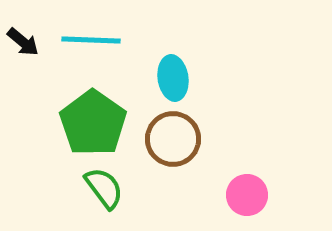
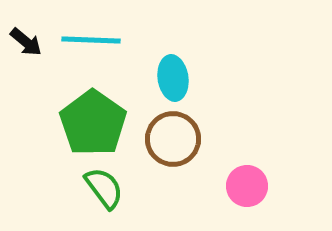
black arrow: moved 3 px right
pink circle: moved 9 px up
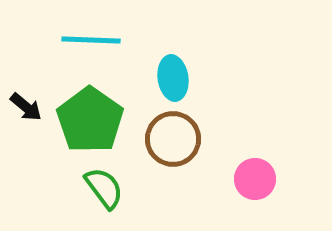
black arrow: moved 65 px down
green pentagon: moved 3 px left, 3 px up
pink circle: moved 8 px right, 7 px up
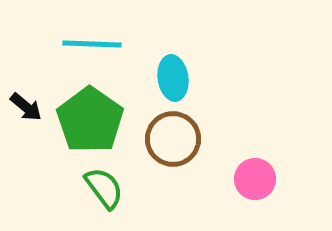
cyan line: moved 1 px right, 4 px down
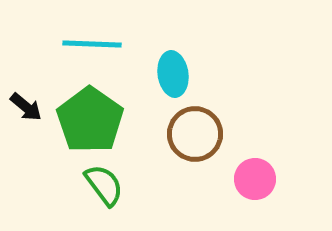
cyan ellipse: moved 4 px up
brown circle: moved 22 px right, 5 px up
green semicircle: moved 3 px up
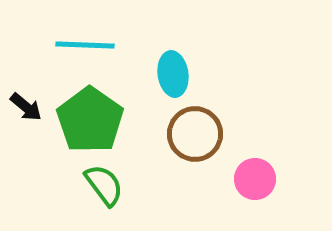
cyan line: moved 7 px left, 1 px down
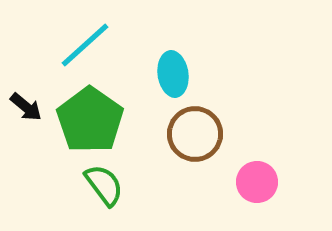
cyan line: rotated 44 degrees counterclockwise
pink circle: moved 2 px right, 3 px down
